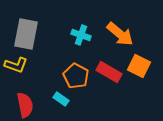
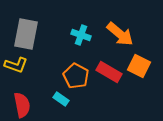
red semicircle: moved 3 px left
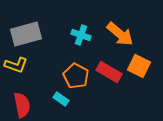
gray rectangle: rotated 64 degrees clockwise
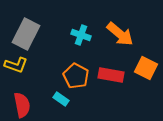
gray rectangle: rotated 48 degrees counterclockwise
orange square: moved 7 px right, 2 px down
red rectangle: moved 2 px right, 3 px down; rotated 20 degrees counterclockwise
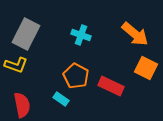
orange arrow: moved 15 px right
red rectangle: moved 11 px down; rotated 15 degrees clockwise
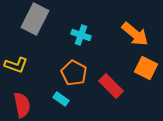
gray rectangle: moved 9 px right, 15 px up
orange pentagon: moved 2 px left, 3 px up
red rectangle: rotated 20 degrees clockwise
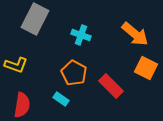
red semicircle: rotated 20 degrees clockwise
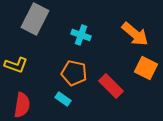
orange pentagon: rotated 15 degrees counterclockwise
cyan rectangle: moved 2 px right
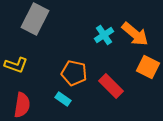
cyan cross: moved 23 px right; rotated 36 degrees clockwise
orange square: moved 2 px right, 1 px up
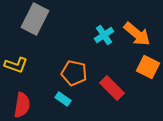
orange arrow: moved 2 px right
red rectangle: moved 1 px right, 2 px down
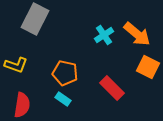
orange pentagon: moved 9 px left
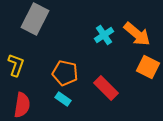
yellow L-shape: rotated 90 degrees counterclockwise
red rectangle: moved 6 px left
